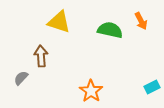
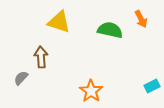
orange arrow: moved 2 px up
brown arrow: moved 1 px down
cyan rectangle: moved 1 px up
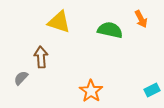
cyan rectangle: moved 4 px down
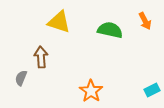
orange arrow: moved 4 px right, 2 px down
gray semicircle: rotated 21 degrees counterclockwise
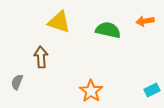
orange arrow: rotated 108 degrees clockwise
green semicircle: moved 2 px left
gray semicircle: moved 4 px left, 4 px down
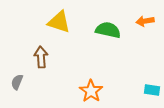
cyan rectangle: rotated 35 degrees clockwise
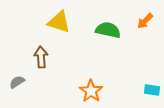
orange arrow: rotated 36 degrees counterclockwise
gray semicircle: rotated 35 degrees clockwise
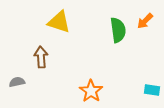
green semicircle: moved 10 px right; rotated 70 degrees clockwise
gray semicircle: rotated 21 degrees clockwise
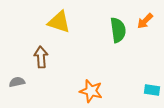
orange star: rotated 20 degrees counterclockwise
